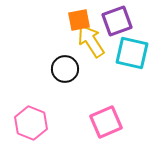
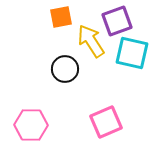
orange square: moved 18 px left, 3 px up
pink hexagon: moved 2 px down; rotated 20 degrees counterclockwise
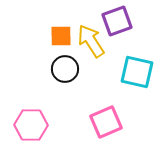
orange square: moved 19 px down; rotated 10 degrees clockwise
cyan square: moved 5 px right, 19 px down
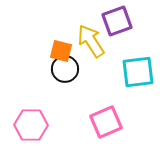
orange square: moved 15 px down; rotated 15 degrees clockwise
cyan square: moved 1 px right; rotated 20 degrees counterclockwise
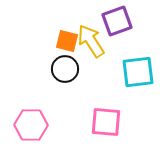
orange square: moved 6 px right, 10 px up
pink square: rotated 28 degrees clockwise
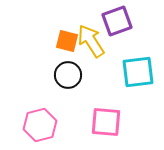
black circle: moved 3 px right, 6 px down
pink hexagon: moved 9 px right; rotated 16 degrees counterclockwise
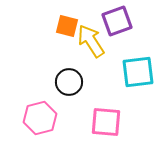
orange square: moved 15 px up
black circle: moved 1 px right, 7 px down
pink hexagon: moved 7 px up
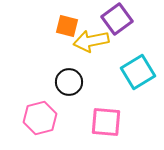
purple square: moved 2 px up; rotated 16 degrees counterclockwise
yellow arrow: rotated 68 degrees counterclockwise
cyan square: rotated 24 degrees counterclockwise
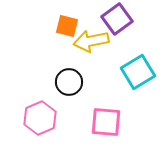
pink hexagon: rotated 8 degrees counterclockwise
